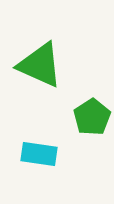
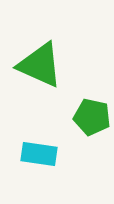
green pentagon: rotated 27 degrees counterclockwise
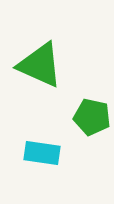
cyan rectangle: moved 3 px right, 1 px up
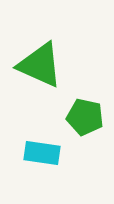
green pentagon: moved 7 px left
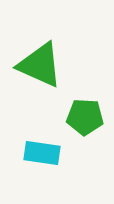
green pentagon: rotated 9 degrees counterclockwise
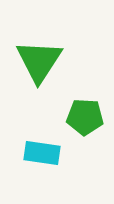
green triangle: moved 1 px left, 4 px up; rotated 39 degrees clockwise
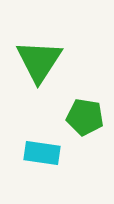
green pentagon: rotated 6 degrees clockwise
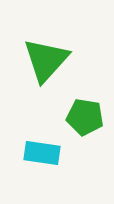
green triangle: moved 7 px right, 1 px up; rotated 9 degrees clockwise
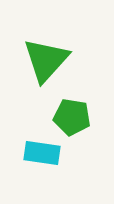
green pentagon: moved 13 px left
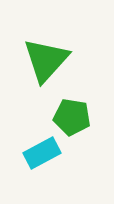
cyan rectangle: rotated 36 degrees counterclockwise
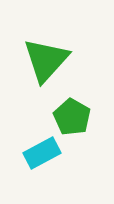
green pentagon: rotated 21 degrees clockwise
